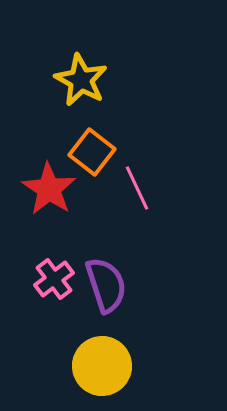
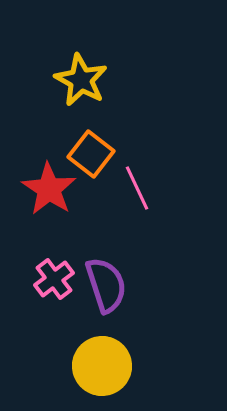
orange square: moved 1 px left, 2 px down
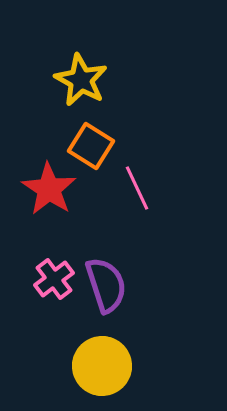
orange square: moved 8 px up; rotated 6 degrees counterclockwise
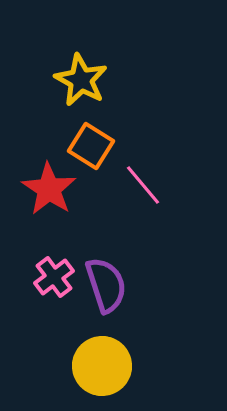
pink line: moved 6 px right, 3 px up; rotated 15 degrees counterclockwise
pink cross: moved 2 px up
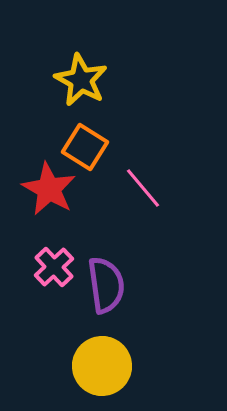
orange square: moved 6 px left, 1 px down
pink line: moved 3 px down
red star: rotated 4 degrees counterclockwise
pink cross: moved 10 px up; rotated 6 degrees counterclockwise
purple semicircle: rotated 10 degrees clockwise
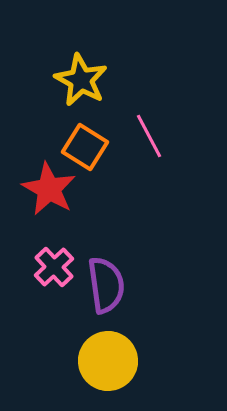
pink line: moved 6 px right, 52 px up; rotated 12 degrees clockwise
yellow circle: moved 6 px right, 5 px up
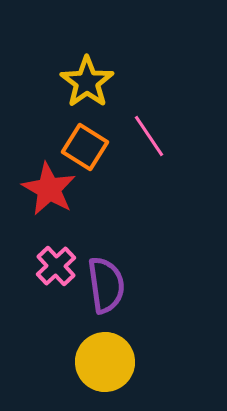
yellow star: moved 6 px right, 2 px down; rotated 8 degrees clockwise
pink line: rotated 6 degrees counterclockwise
pink cross: moved 2 px right, 1 px up
yellow circle: moved 3 px left, 1 px down
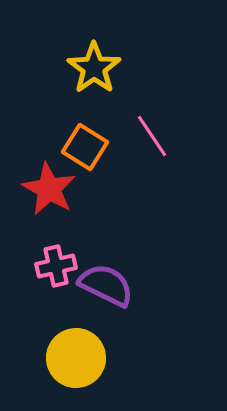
yellow star: moved 7 px right, 14 px up
pink line: moved 3 px right
pink cross: rotated 30 degrees clockwise
purple semicircle: rotated 56 degrees counterclockwise
yellow circle: moved 29 px left, 4 px up
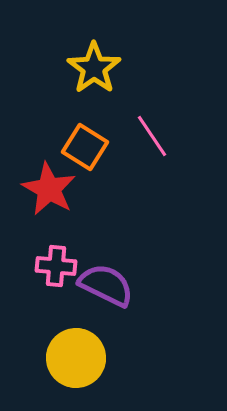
pink cross: rotated 18 degrees clockwise
